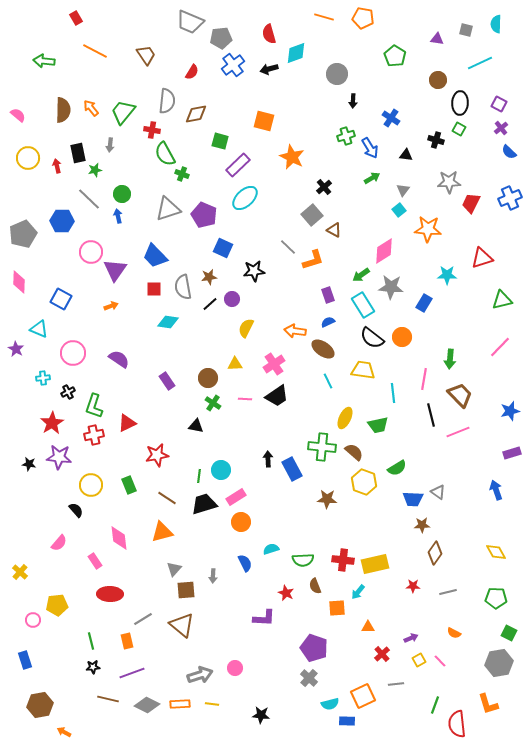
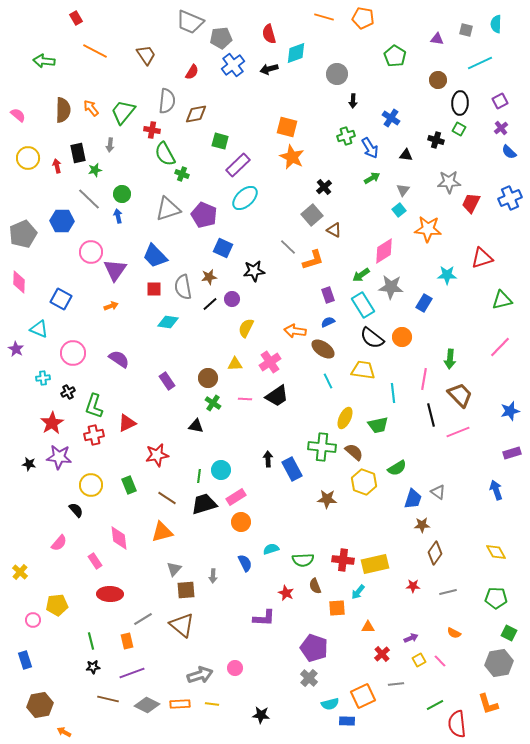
purple square at (499, 104): moved 1 px right, 3 px up; rotated 35 degrees clockwise
orange square at (264, 121): moved 23 px right, 6 px down
pink cross at (274, 364): moved 4 px left, 2 px up
blue trapezoid at (413, 499): rotated 75 degrees counterclockwise
green line at (435, 705): rotated 42 degrees clockwise
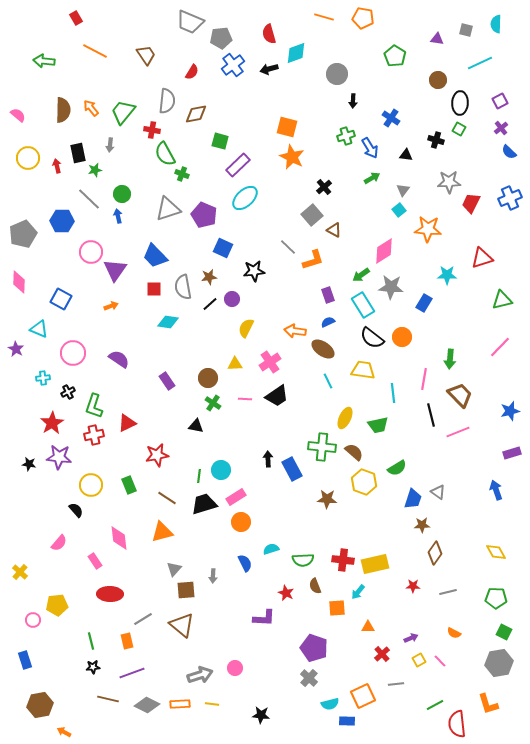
green square at (509, 633): moved 5 px left, 1 px up
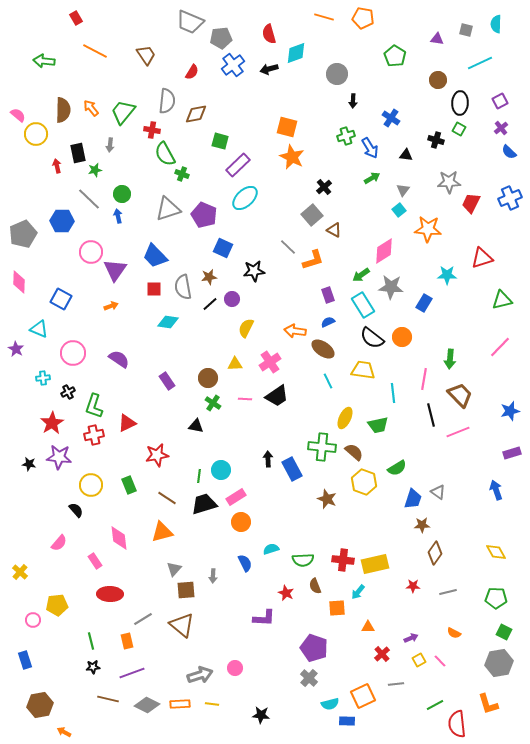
yellow circle at (28, 158): moved 8 px right, 24 px up
brown star at (327, 499): rotated 18 degrees clockwise
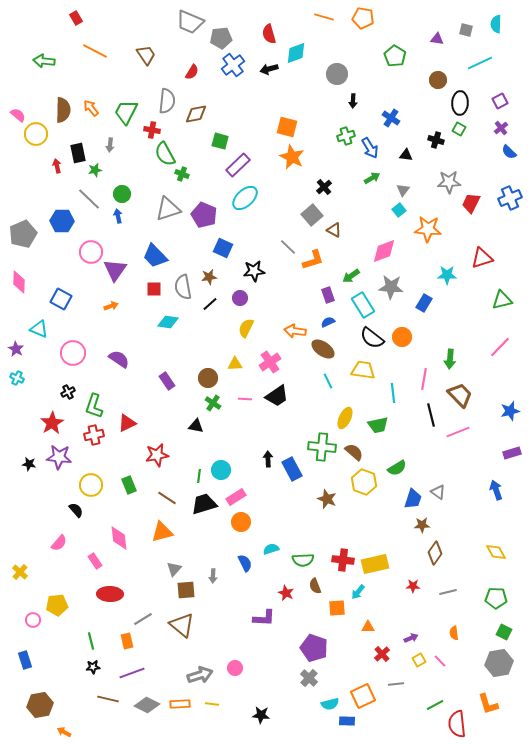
green trapezoid at (123, 112): moved 3 px right; rotated 12 degrees counterclockwise
pink diamond at (384, 251): rotated 12 degrees clockwise
green arrow at (361, 275): moved 10 px left, 1 px down
purple circle at (232, 299): moved 8 px right, 1 px up
cyan cross at (43, 378): moved 26 px left; rotated 32 degrees clockwise
orange semicircle at (454, 633): rotated 56 degrees clockwise
